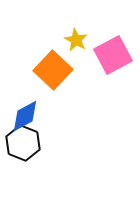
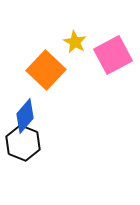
yellow star: moved 1 px left, 2 px down
orange square: moved 7 px left
blue diamond: rotated 20 degrees counterclockwise
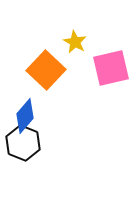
pink square: moved 2 px left, 13 px down; rotated 15 degrees clockwise
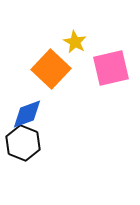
orange square: moved 5 px right, 1 px up
blue diamond: moved 2 px right, 2 px up; rotated 28 degrees clockwise
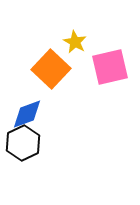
pink square: moved 1 px left, 1 px up
black hexagon: rotated 12 degrees clockwise
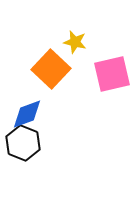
yellow star: rotated 15 degrees counterclockwise
pink square: moved 2 px right, 7 px down
black hexagon: rotated 12 degrees counterclockwise
